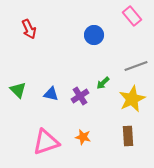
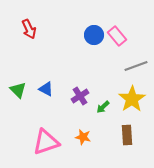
pink rectangle: moved 15 px left, 20 px down
green arrow: moved 24 px down
blue triangle: moved 5 px left, 5 px up; rotated 14 degrees clockwise
yellow star: rotated 8 degrees counterclockwise
brown rectangle: moved 1 px left, 1 px up
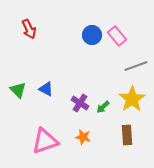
blue circle: moved 2 px left
purple cross: moved 7 px down; rotated 24 degrees counterclockwise
pink triangle: moved 1 px left, 1 px up
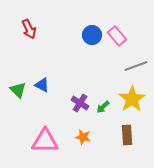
blue triangle: moved 4 px left, 4 px up
pink triangle: rotated 20 degrees clockwise
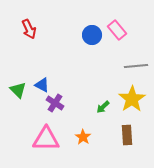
pink rectangle: moved 6 px up
gray line: rotated 15 degrees clockwise
purple cross: moved 25 px left
orange star: rotated 21 degrees clockwise
pink triangle: moved 1 px right, 2 px up
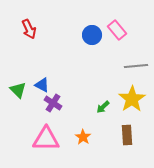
purple cross: moved 2 px left
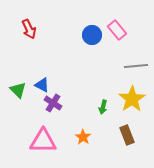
green arrow: rotated 32 degrees counterclockwise
brown rectangle: rotated 18 degrees counterclockwise
pink triangle: moved 3 px left, 2 px down
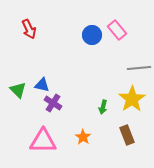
gray line: moved 3 px right, 2 px down
blue triangle: rotated 14 degrees counterclockwise
